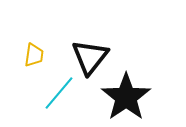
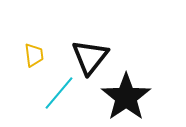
yellow trapezoid: rotated 15 degrees counterclockwise
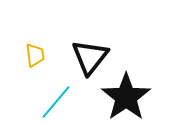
yellow trapezoid: moved 1 px right
cyan line: moved 3 px left, 9 px down
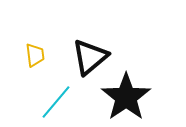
black triangle: rotated 12 degrees clockwise
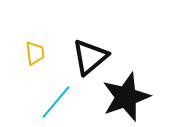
yellow trapezoid: moved 2 px up
black star: rotated 15 degrees clockwise
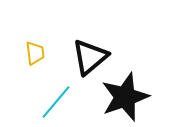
black star: moved 1 px left
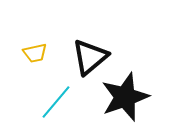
yellow trapezoid: rotated 85 degrees clockwise
